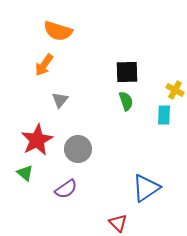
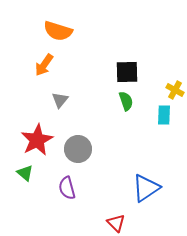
purple semicircle: moved 1 px right, 1 px up; rotated 110 degrees clockwise
red triangle: moved 2 px left
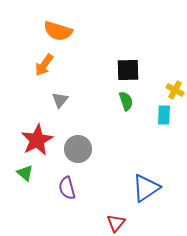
black square: moved 1 px right, 2 px up
red triangle: rotated 24 degrees clockwise
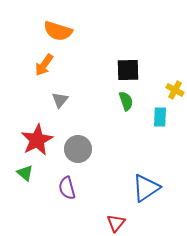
cyan rectangle: moved 4 px left, 2 px down
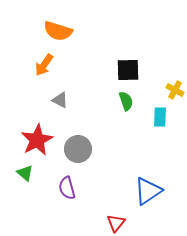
gray triangle: rotated 42 degrees counterclockwise
blue triangle: moved 2 px right, 3 px down
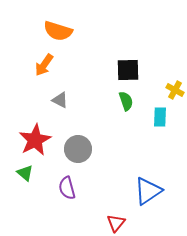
red star: moved 2 px left
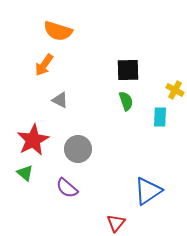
red star: moved 2 px left
purple semicircle: rotated 35 degrees counterclockwise
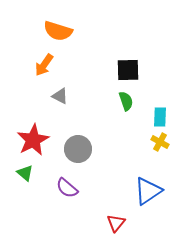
yellow cross: moved 15 px left, 52 px down
gray triangle: moved 4 px up
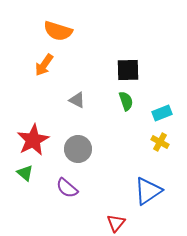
gray triangle: moved 17 px right, 4 px down
cyan rectangle: moved 2 px right, 4 px up; rotated 66 degrees clockwise
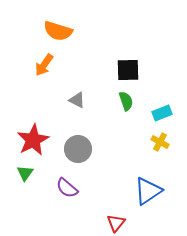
green triangle: rotated 24 degrees clockwise
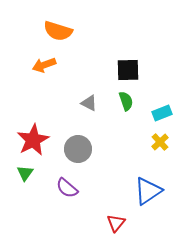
orange arrow: rotated 35 degrees clockwise
gray triangle: moved 12 px right, 3 px down
yellow cross: rotated 18 degrees clockwise
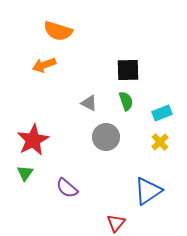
gray circle: moved 28 px right, 12 px up
